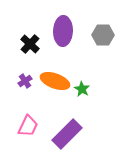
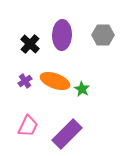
purple ellipse: moved 1 px left, 4 px down
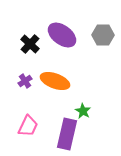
purple ellipse: rotated 56 degrees counterclockwise
green star: moved 1 px right, 22 px down
purple rectangle: rotated 32 degrees counterclockwise
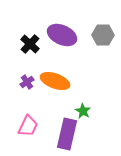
purple ellipse: rotated 12 degrees counterclockwise
purple cross: moved 2 px right, 1 px down
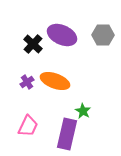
black cross: moved 3 px right
